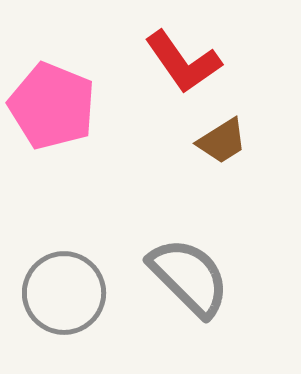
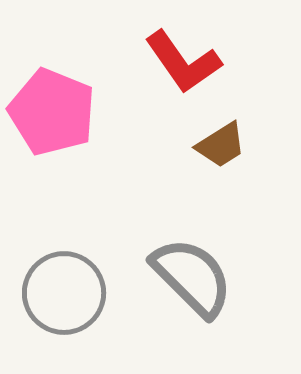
pink pentagon: moved 6 px down
brown trapezoid: moved 1 px left, 4 px down
gray semicircle: moved 3 px right
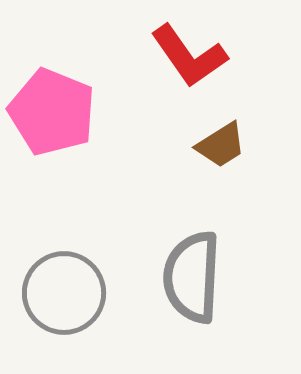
red L-shape: moved 6 px right, 6 px up
gray semicircle: rotated 132 degrees counterclockwise
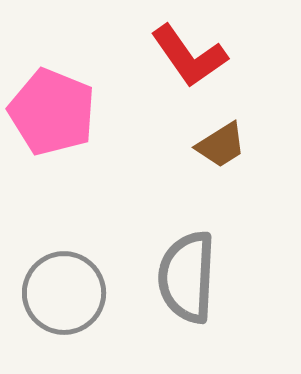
gray semicircle: moved 5 px left
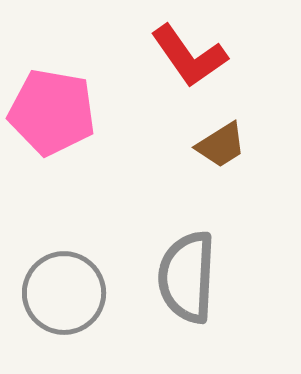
pink pentagon: rotated 12 degrees counterclockwise
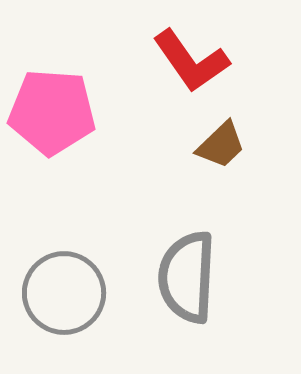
red L-shape: moved 2 px right, 5 px down
pink pentagon: rotated 6 degrees counterclockwise
brown trapezoid: rotated 12 degrees counterclockwise
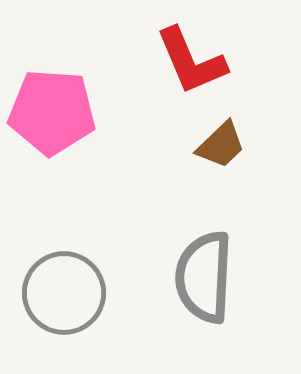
red L-shape: rotated 12 degrees clockwise
gray semicircle: moved 17 px right
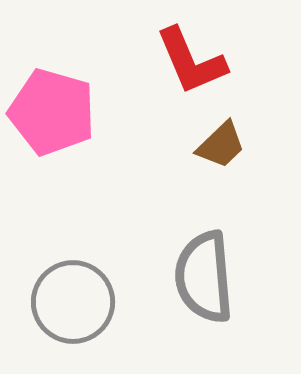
pink pentagon: rotated 12 degrees clockwise
gray semicircle: rotated 8 degrees counterclockwise
gray circle: moved 9 px right, 9 px down
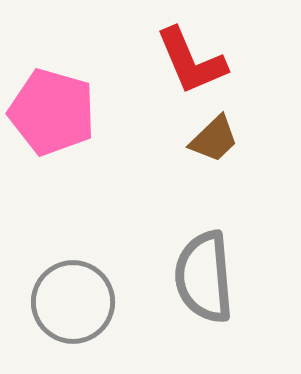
brown trapezoid: moved 7 px left, 6 px up
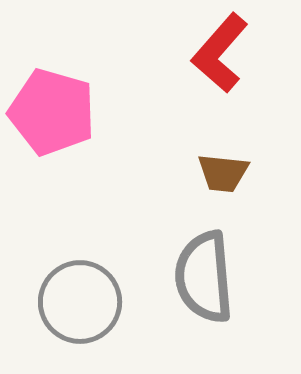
red L-shape: moved 29 px right, 8 px up; rotated 64 degrees clockwise
brown trapezoid: moved 9 px right, 34 px down; rotated 50 degrees clockwise
gray circle: moved 7 px right
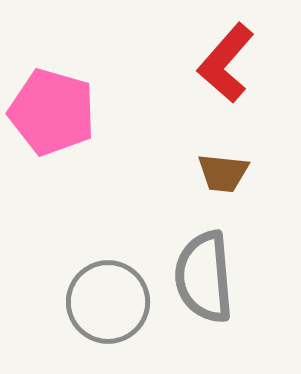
red L-shape: moved 6 px right, 10 px down
gray circle: moved 28 px right
